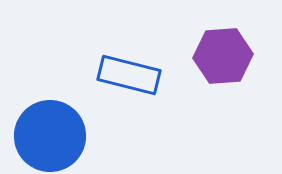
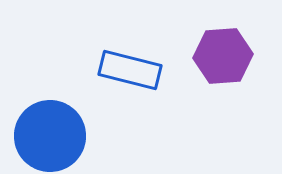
blue rectangle: moved 1 px right, 5 px up
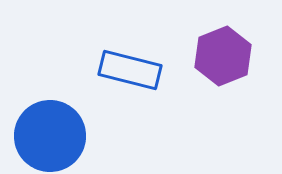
purple hexagon: rotated 18 degrees counterclockwise
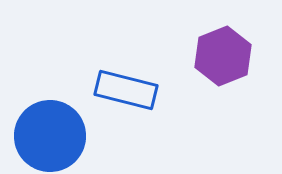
blue rectangle: moved 4 px left, 20 px down
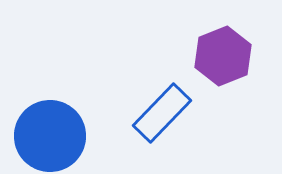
blue rectangle: moved 36 px right, 23 px down; rotated 60 degrees counterclockwise
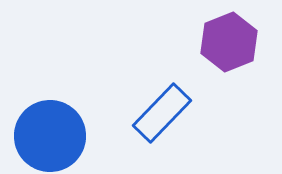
purple hexagon: moved 6 px right, 14 px up
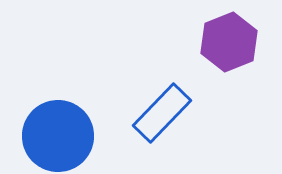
blue circle: moved 8 px right
